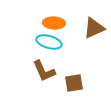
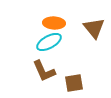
brown triangle: rotated 45 degrees counterclockwise
cyan ellipse: rotated 45 degrees counterclockwise
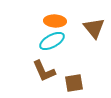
orange ellipse: moved 1 px right, 2 px up
cyan ellipse: moved 3 px right, 1 px up
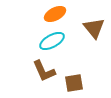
orange ellipse: moved 7 px up; rotated 30 degrees counterclockwise
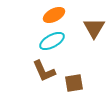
orange ellipse: moved 1 px left, 1 px down
brown triangle: rotated 10 degrees clockwise
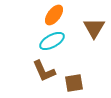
orange ellipse: rotated 25 degrees counterclockwise
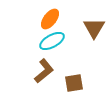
orange ellipse: moved 4 px left, 4 px down
brown L-shape: rotated 105 degrees counterclockwise
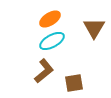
orange ellipse: rotated 20 degrees clockwise
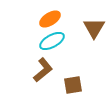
brown L-shape: moved 1 px left, 1 px up
brown square: moved 1 px left, 2 px down
